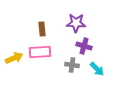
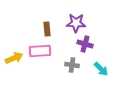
brown rectangle: moved 5 px right
purple cross: moved 1 px right, 2 px up
pink rectangle: moved 1 px up
cyan arrow: moved 4 px right
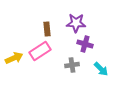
pink rectangle: rotated 30 degrees counterclockwise
gray cross: rotated 16 degrees counterclockwise
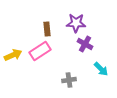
purple cross: rotated 14 degrees clockwise
yellow arrow: moved 1 px left, 3 px up
gray cross: moved 3 px left, 15 px down
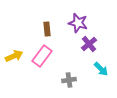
purple star: moved 2 px right; rotated 12 degrees clockwise
purple cross: moved 4 px right; rotated 21 degrees clockwise
pink rectangle: moved 2 px right, 5 px down; rotated 20 degrees counterclockwise
yellow arrow: moved 1 px right, 1 px down
